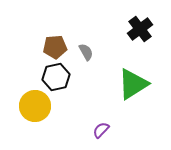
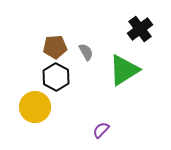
black hexagon: rotated 20 degrees counterclockwise
green triangle: moved 9 px left, 14 px up
yellow circle: moved 1 px down
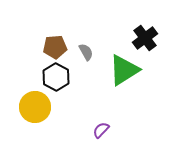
black cross: moved 5 px right, 9 px down
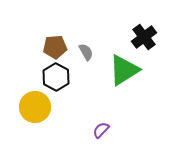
black cross: moved 1 px left, 1 px up
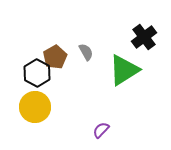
brown pentagon: moved 10 px down; rotated 25 degrees counterclockwise
black hexagon: moved 19 px left, 4 px up
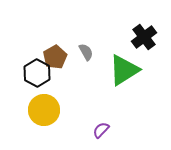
yellow circle: moved 9 px right, 3 px down
